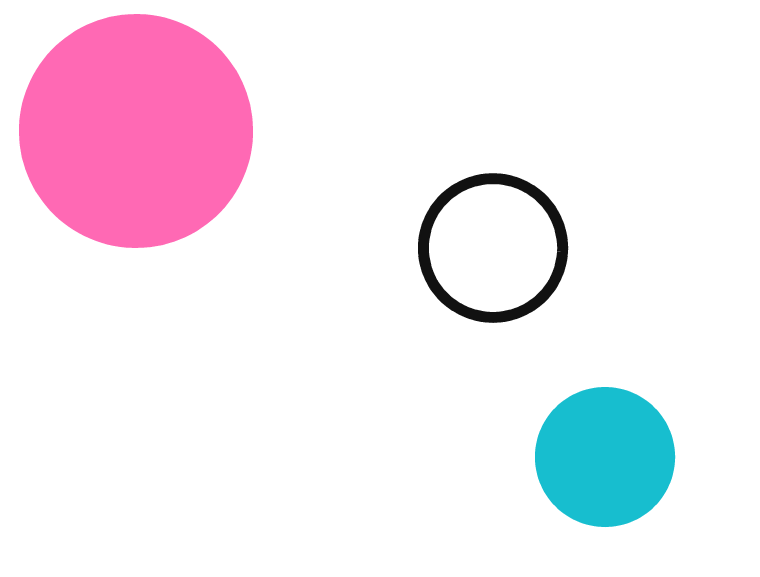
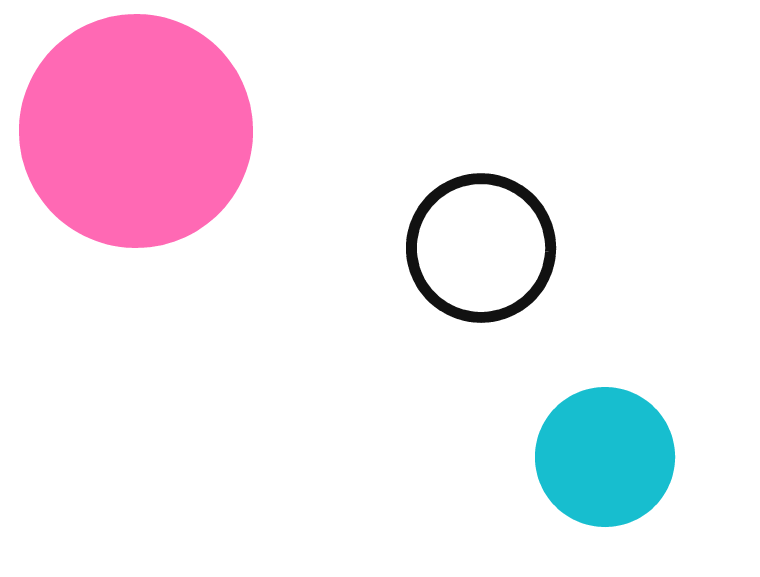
black circle: moved 12 px left
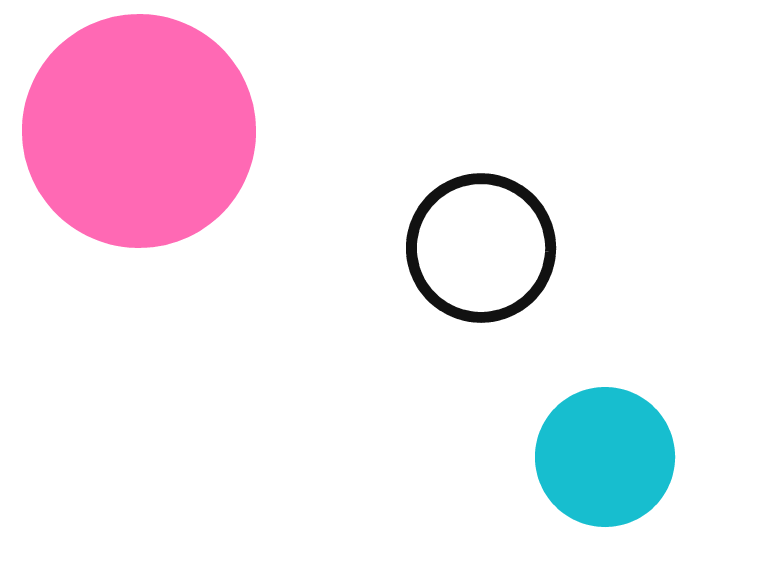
pink circle: moved 3 px right
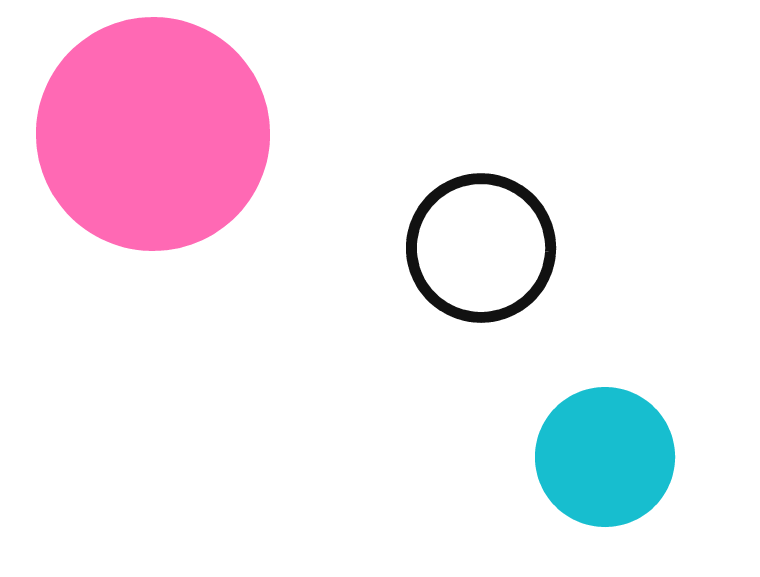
pink circle: moved 14 px right, 3 px down
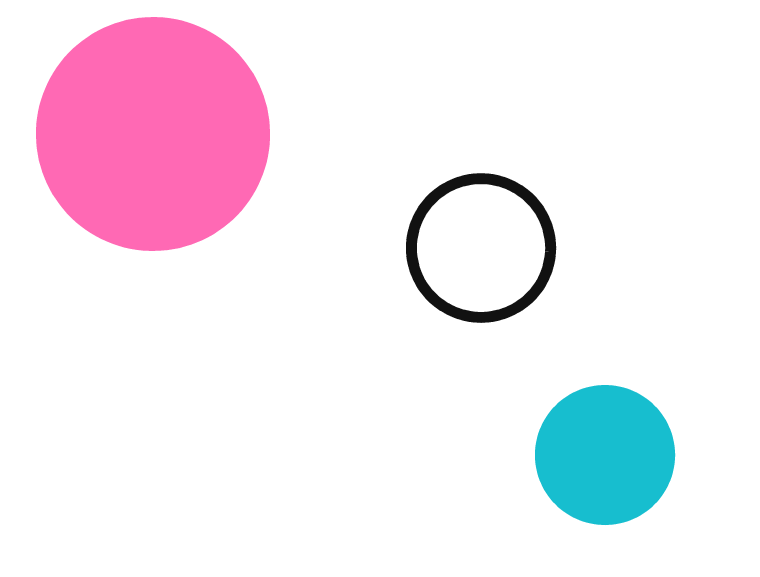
cyan circle: moved 2 px up
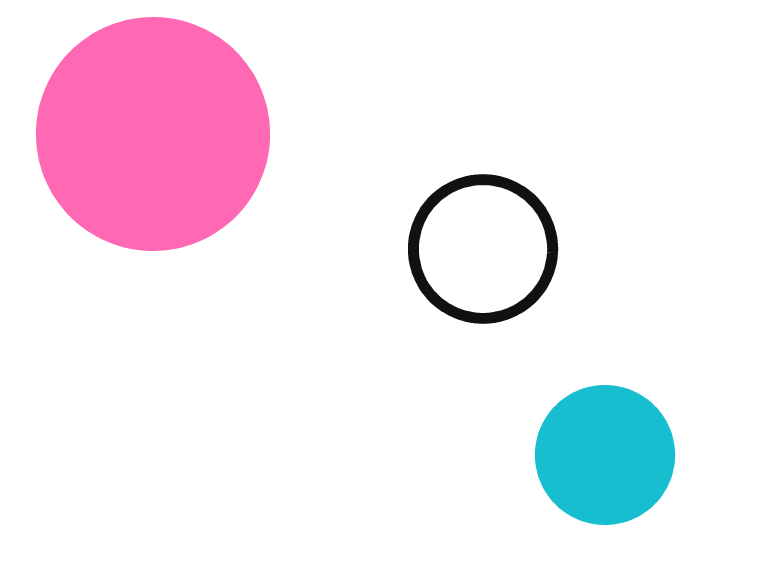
black circle: moved 2 px right, 1 px down
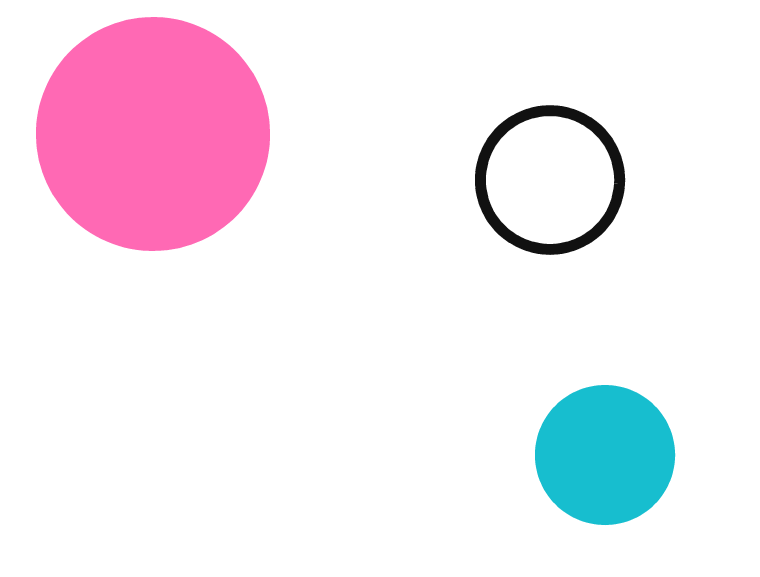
black circle: moved 67 px right, 69 px up
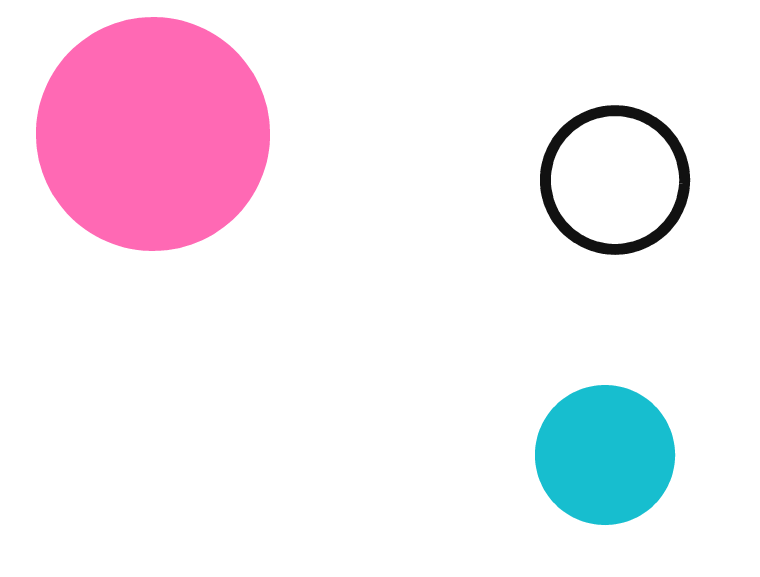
black circle: moved 65 px right
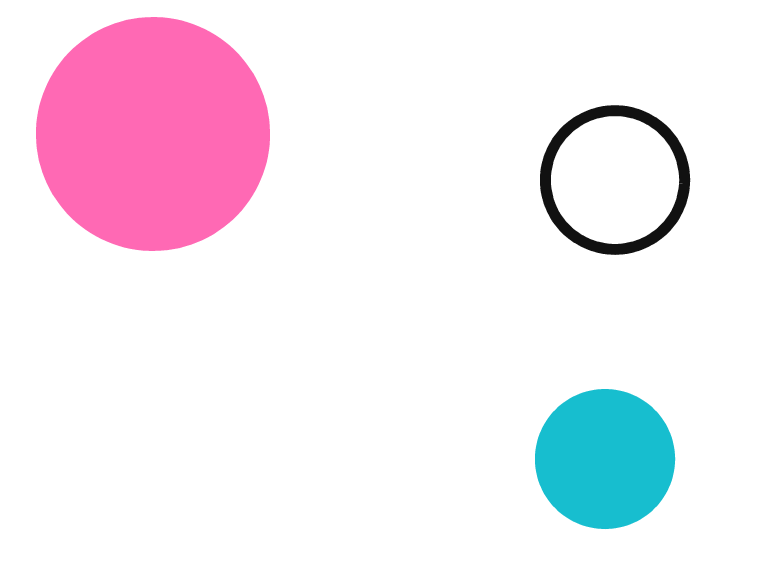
cyan circle: moved 4 px down
